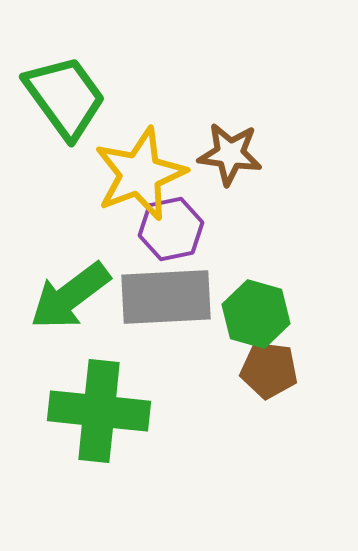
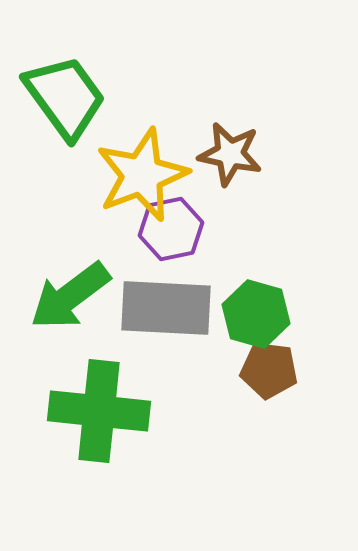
brown star: rotated 4 degrees clockwise
yellow star: moved 2 px right, 1 px down
gray rectangle: moved 11 px down; rotated 6 degrees clockwise
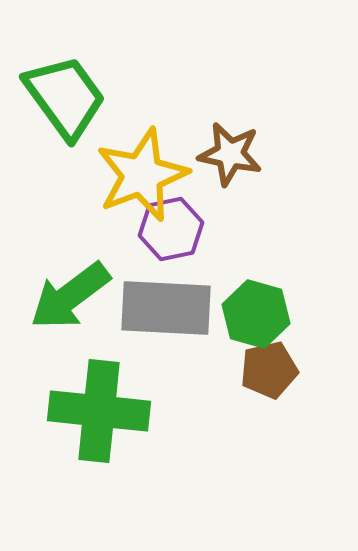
brown pentagon: rotated 20 degrees counterclockwise
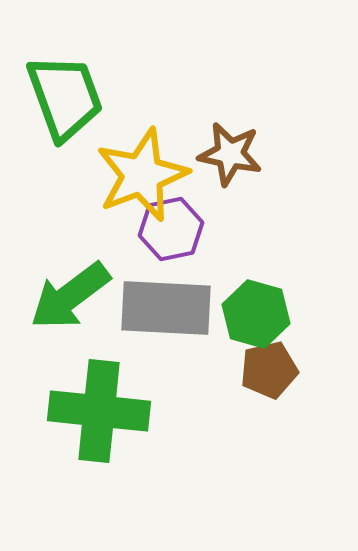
green trapezoid: rotated 16 degrees clockwise
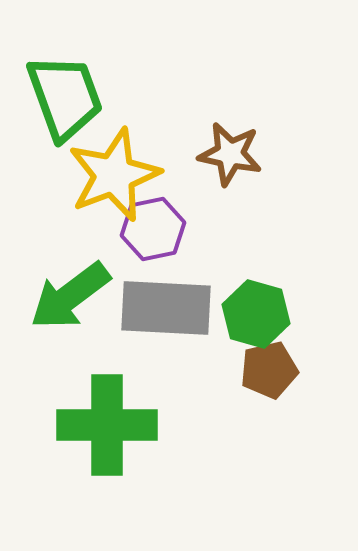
yellow star: moved 28 px left
purple hexagon: moved 18 px left
green cross: moved 8 px right, 14 px down; rotated 6 degrees counterclockwise
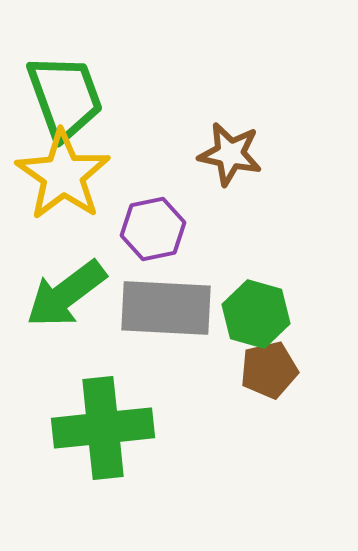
yellow star: moved 51 px left; rotated 16 degrees counterclockwise
green arrow: moved 4 px left, 2 px up
green cross: moved 4 px left, 3 px down; rotated 6 degrees counterclockwise
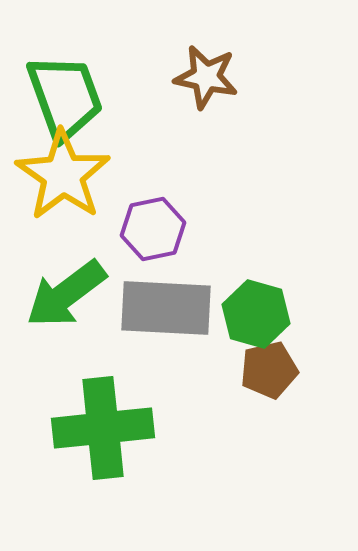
brown star: moved 24 px left, 77 px up
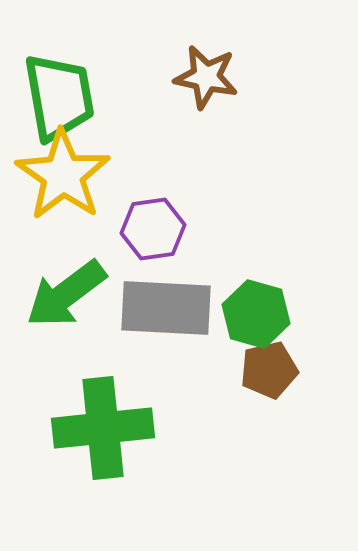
green trapezoid: moved 6 px left; rotated 10 degrees clockwise
purple hexagon: rotated 4 degrees clockwise
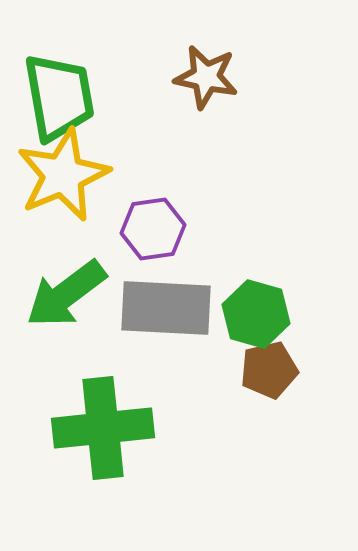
yellow star: rotated 14 degrees clockwise
